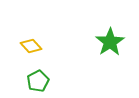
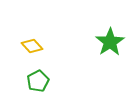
yellow diamond: moved 1 px right
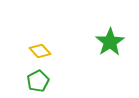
yellow diamond: moved 8 px right, 5 px down
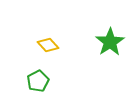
yellow diamond: moved 8 px right, 6 px up
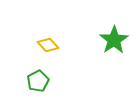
green star: moved 4 px right, 2 px up
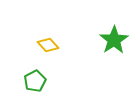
green pentagon: moved 3 px left
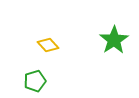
green pentagon: rotated 10 degrees clockwise
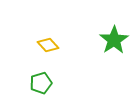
green pentagon: moved 6 px right, 2 px down
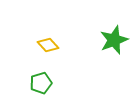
green star: rotated 12 degrees clockwise
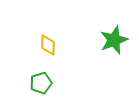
yellow diamond: rotated 45 degrees clockwise
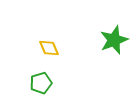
yellow diamond: moved 1 px right, 3 px down; rotated 25 degrees counterclockwise
